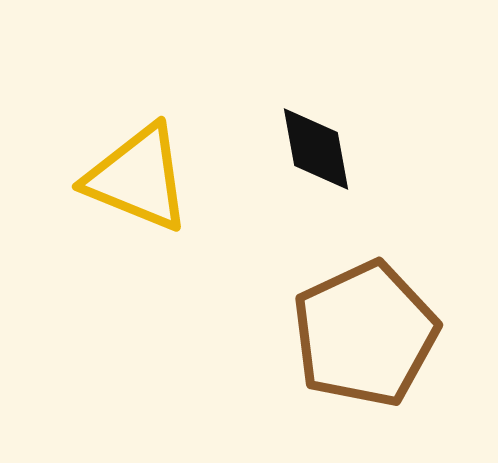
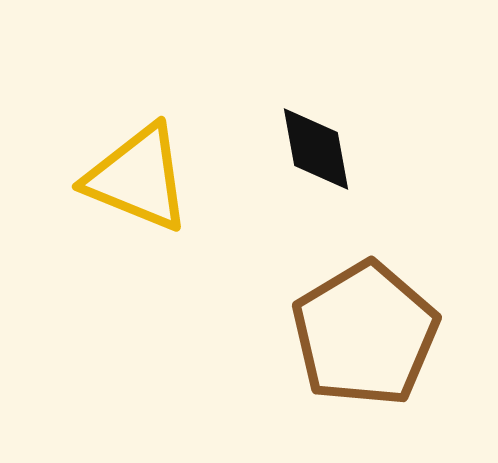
brown pentagon: rotated 6 degrees counterclockwise
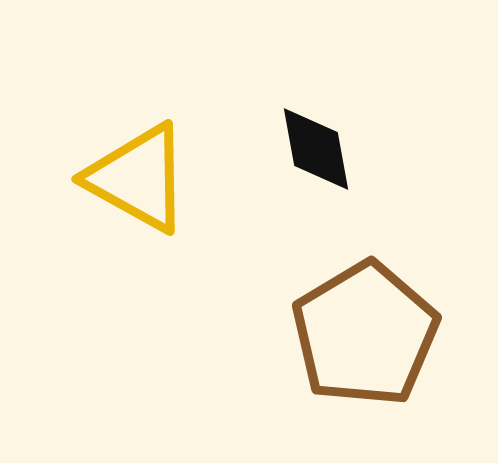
yellow triangle: rotated 7 degrees clockwise
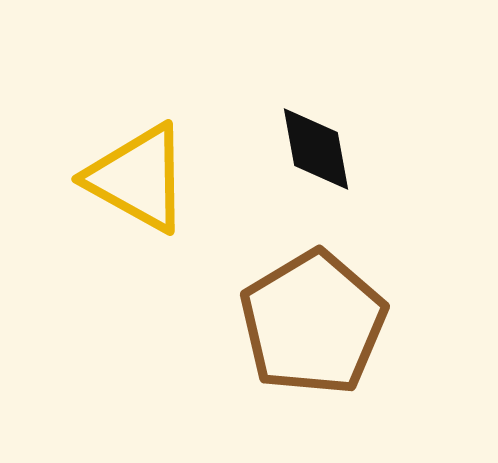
brown pentagon: moved 52 px left, 11 px up
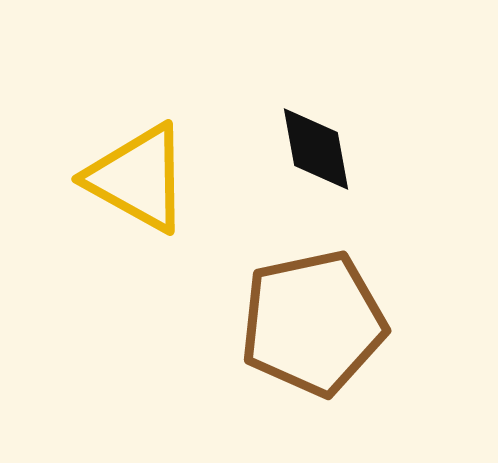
brown pentagon: rotated 19 degrees clockwise
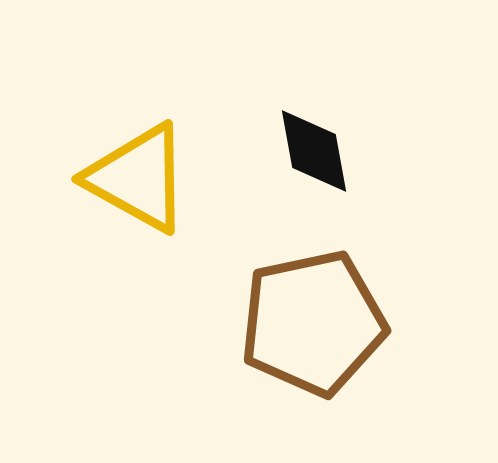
black diamond: moved 2 px left, 2 px down
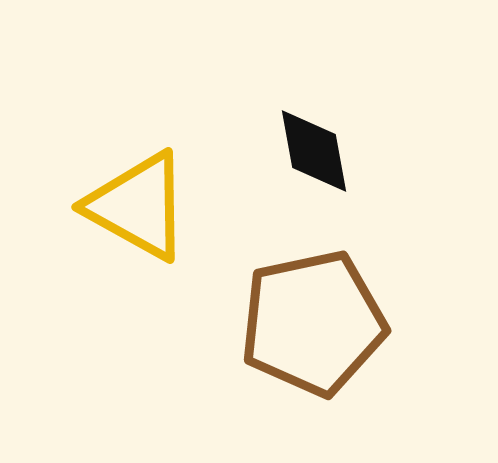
yellow triangle: moved 28 px down
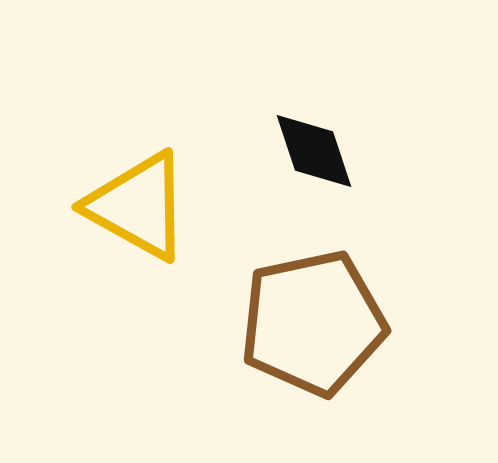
black diamond: rotated 8 degrees counterclockwise
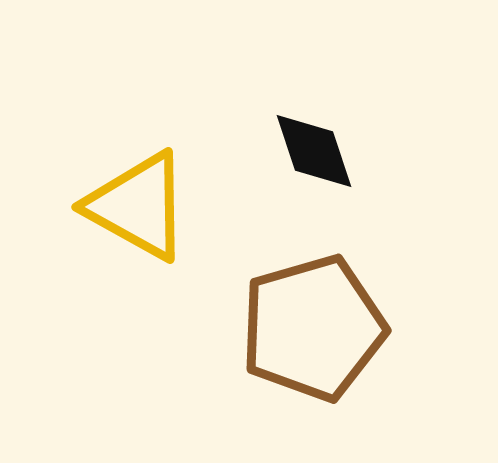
brown pentagon: moved 5 px down; rotated 4 degrees counterclockwise
